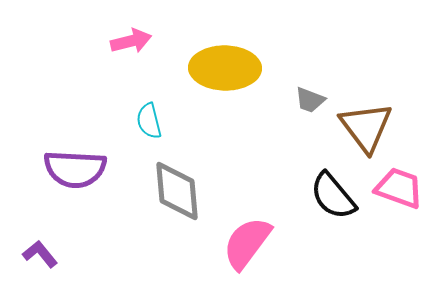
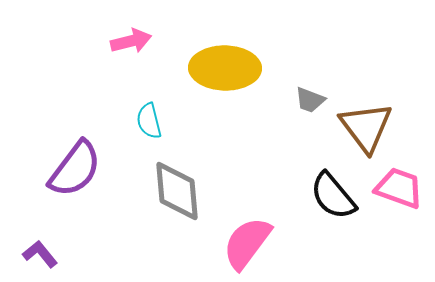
purple semicircle: rotated 56 degrees counterclockwise
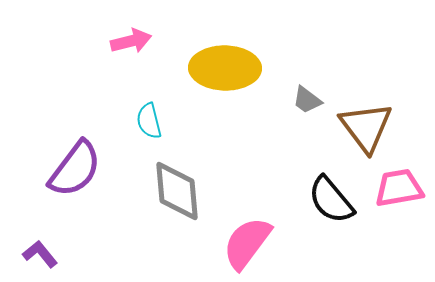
gray trapezoid: moved 3 px left; rotated 16 degrees clockwise
pink trapezoid: rotated 30 degrees counterclockwise
black semicircle: moved 2 px left, 4 px down
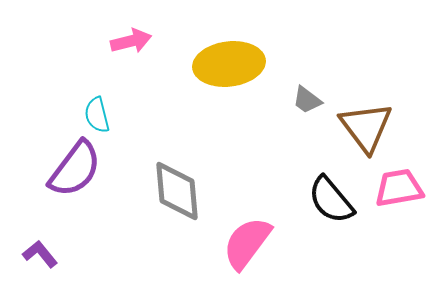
yellow ellipse: moved 4 px right, 4 px up; rotated 8 degrees counterclockwise
cyan semicircle: moved 52 px left, 6 px up
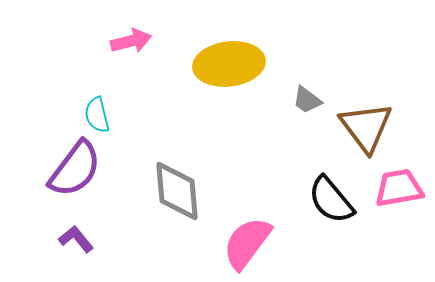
purple L-shape: moved 36 px right, 15 px up
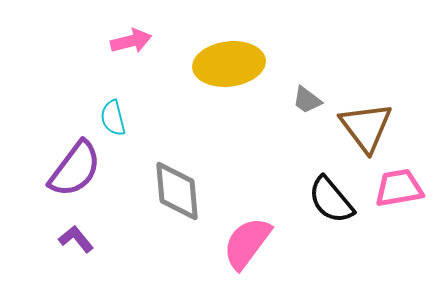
cyan semicircle: moved 16 px right, 3 px down
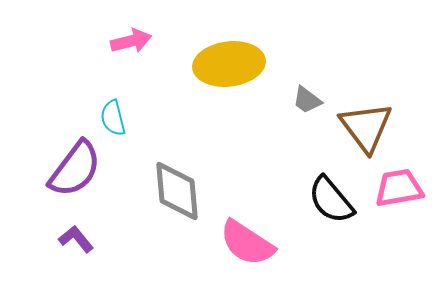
pink semicircle: rotated 94 degrees counterclockwise
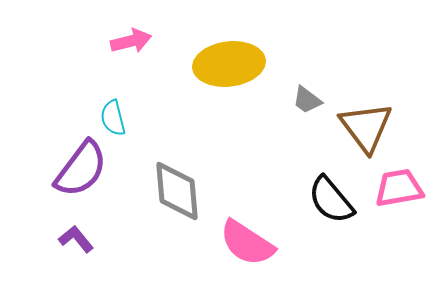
purple semicircle: moved 6 px right
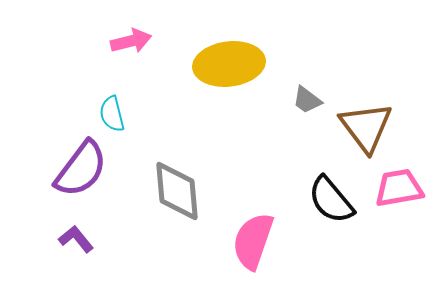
cyan semicircle: moved 1 px left, 4 px up
pink semicircle: moved 6 px right, 2 px up; rotated 76 degrees clockwise
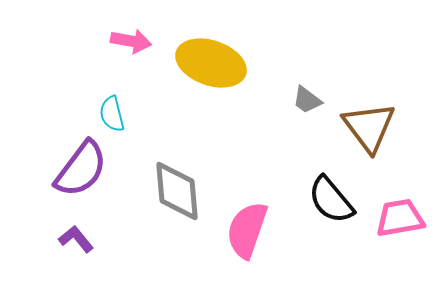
pink arrow: rotated 24 degrees clockwise
yellow ellipse: moved 18 px left, 1 px up; rotated 26 degrees clockwise
brown triangle: moved 3 px right
pink trapezoid: moved 1 px right, 30 px down
pink semicircle: moved 6 px left, 11 px up
